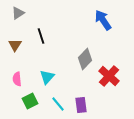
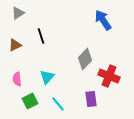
brown triangle: rotated 32 degrees clockwise
red cross: rotated 20 degrees counterclockwise
purple rectangle: moved 10 px right, 6 px up
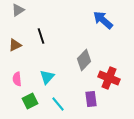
gray triangle: moved 3 px up
blue arrow: rotated 15 degrees counterclockwise
gray diamond: moved 1 px left, 1 px down
red cross: moved 2 px down
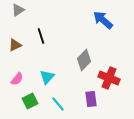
pink semicircle: rotated 136 degrees counterclockwise
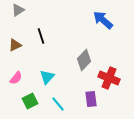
pink semicircle: moved 1 px left, 1 px up
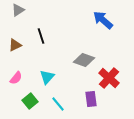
gray diamond: rotated 65 degrees clockwise
red cross: rotated 20 degrees clockwise
green square: rotated 14 degrees counterclockwise
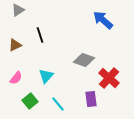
black line: moved 1 px left, 1 px up
cyan triangle: moved 1 px left, 1 px up
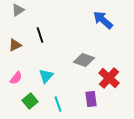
cyan line: rotated 21 degrees clockwise
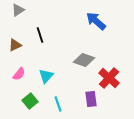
blue arrow: moved 7 px left, 1 px down
pink semicircle: moved 3 px right, 4 px up
